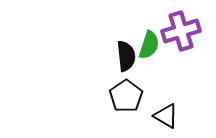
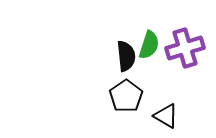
purple cross: moved 4 px right, 17 px down
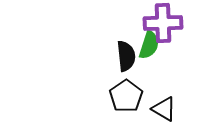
purple cross: moved 22 px left, 25 px up; rotated 15 degrees clockwise
black triangle: moved 2 px left, 7 px up
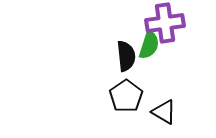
purple cross: moved 2 px right; rotated 6 degrees counterclockwise
black triangle: moved 3 px down
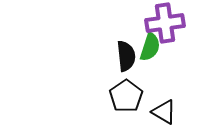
green semicircle: moved 1 px right, 2 px down
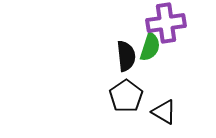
purple cross: moved 1 px right
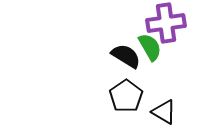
green semicircle: rotated 48 degrees counterclockwise
black semicircle: rotated 52 degrees counterclockwise
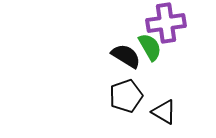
black pentagon: rotated 16 degrees clockwise
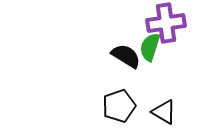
green semicircle: rotated 132 degrees counterclockwise
black pentagon: moved 7 px left, 10 px down
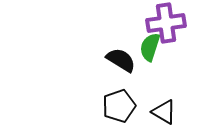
black semicircle: moved 5 px left, 4 px down
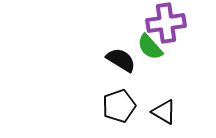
green semicircle: rotated 60 degrees counterclockwise
